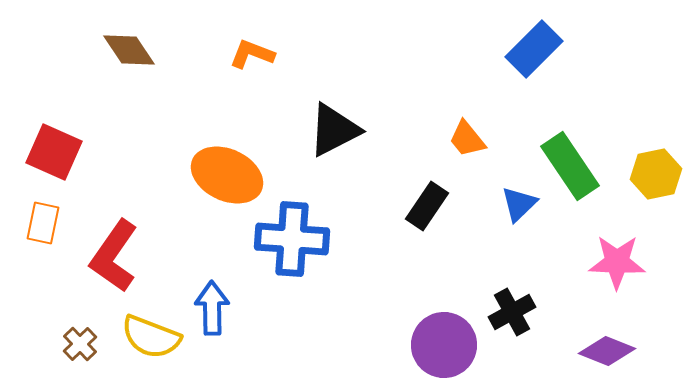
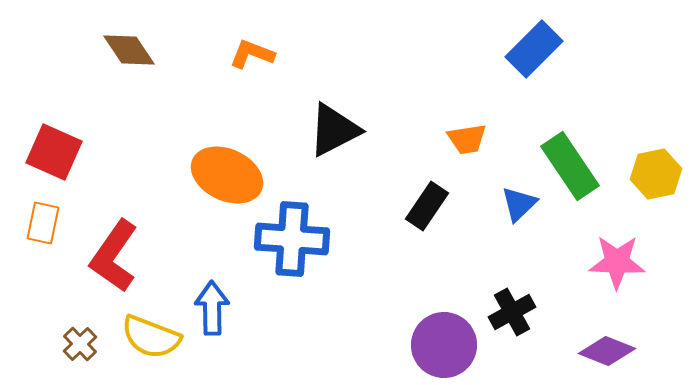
orange trapezoid: rotated 60 degrees counterclockwise
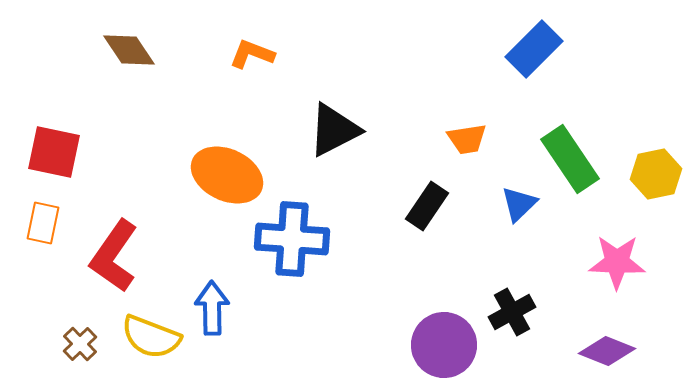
red square: rotated 12 degrees counterclockwise
green rectangle: moved 7 px up
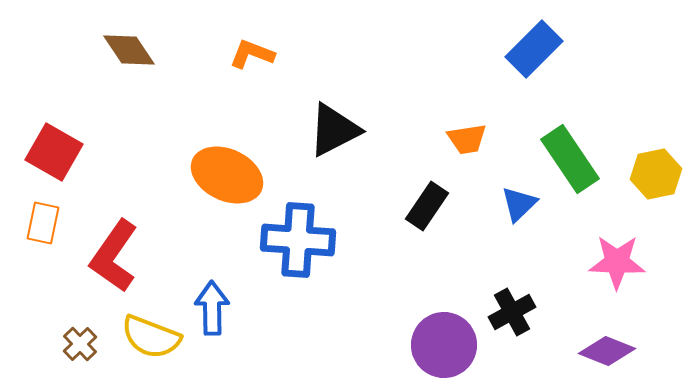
red square: rotated 18 degrees clockwise
blue cross: moved 6 px right, 1 px down
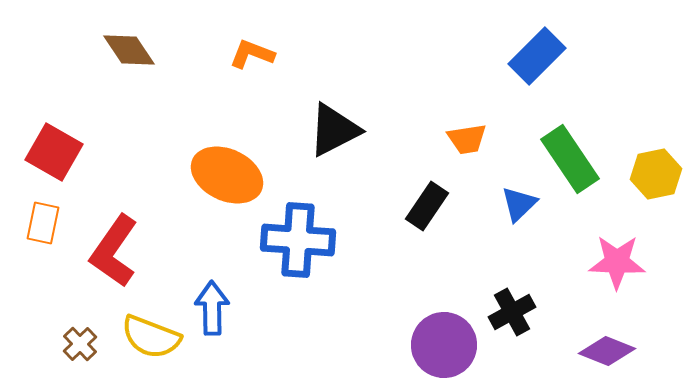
blue rectangle: moved 3 px right, 7 px down
red L-shape: moved 5 px up
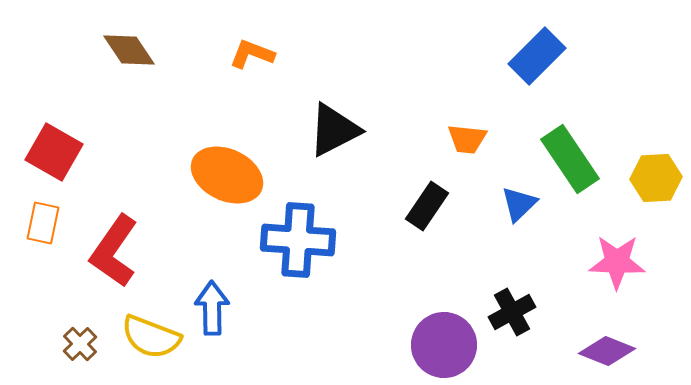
orange trapezoid: rotated 15 degrees clockwise
yellow hexagon: moved 4 px down; rotated 9 degrees clockwise
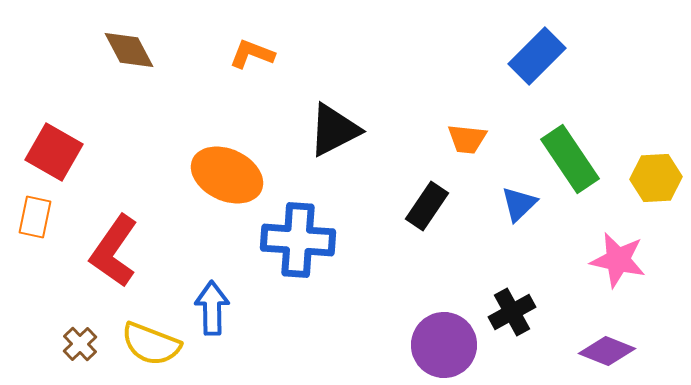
brown diamond: rotated 6 degrees clockwise
orange rectangle: moved 8 px left, 6 px up
pink star: moved 1 px right, 2 px up; rotated 10 degrees clockwise
yellow semicircle: moved 7 px down
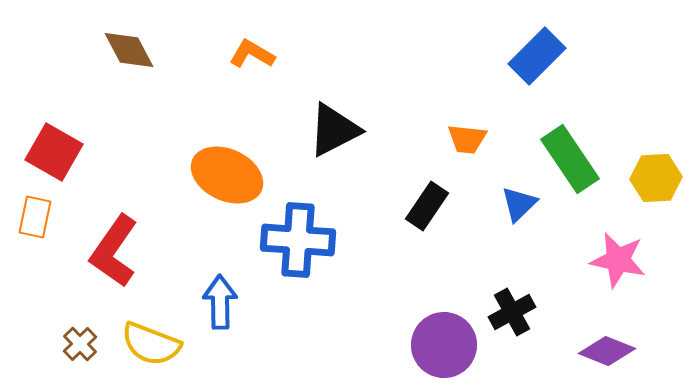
orange L-shape: rotated 9 degrees clockwise
blue arrow: moved 8 px right, 6 px up
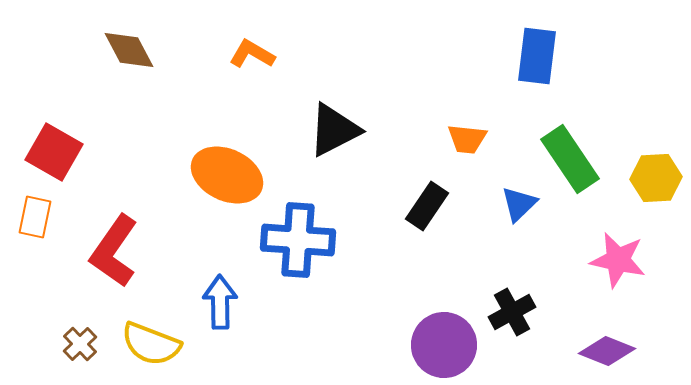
blue rectangle: rotated 38 degrees counterclockwise
